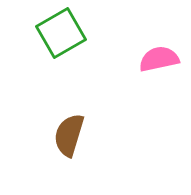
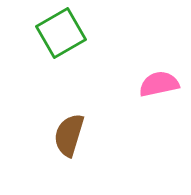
pink semicircle: moved 25 px down
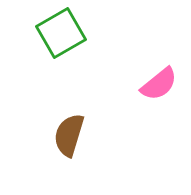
pink semicircle: rotated 153 degrees clockwise
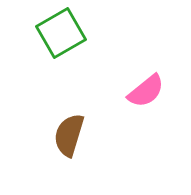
pink semicircle: moved 13 px left, 7 px down
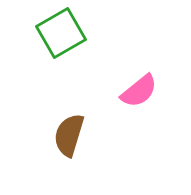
pink semicircle: moved 7 px left
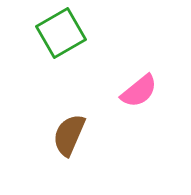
brown semicircle: rotated 6 degrees clockwise
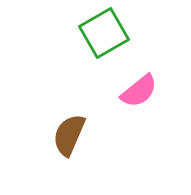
green square: moved 43 px right
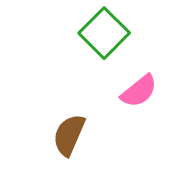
green square: rotated 15 degrees counterclockwise
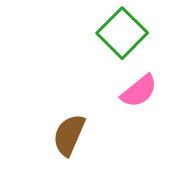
green square: moved 18 px right
